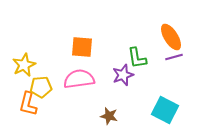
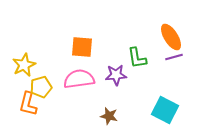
purple star: moved 7 px left; rotated 15 degrees clockwise
yellow pentagon: rotated 10 degrees counterclockwise
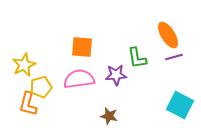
orange ellipse: moved 3 px left, 2 px up
cyan square: moved 15 px right, 5 px up
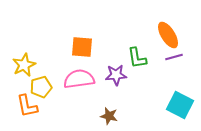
orange L-shape: moved 1 px left, 2 px down; rotated 25 degrees counterclockwise
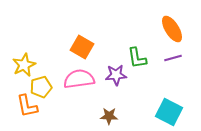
orange ellipse: moved 4 px right, 6 px up
orange square: rotated 25 degrees clockwise
purple line: moved 1 px left, 1 px down
cyan square: moved 11 px left, 7 px down
brown star: rotated 12 degrees counterclockwise
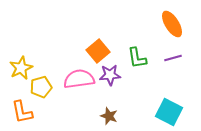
orange ellipse: moved 5 px up
orange square: moved 16 px right, 4 px down; rotated 20 degrees clockwise
yellow star: moved 3 px left, 3 px down
purple star: moved 6 px left
orange L-shape: moved 5 px left, 6 px down
brown star: rotated 18 degrees clockwise
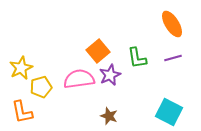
purple star: rotated 20 degrees counterclockwise
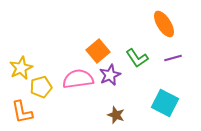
orange ellipse: moved 8 px left
green L-shape: rotated 25 degrees counterclockwise
pink semicircle: moved 1 px left
cyan square: moved 4 px left, 9 px up
brown star: moved 7 px right, 1 px up
